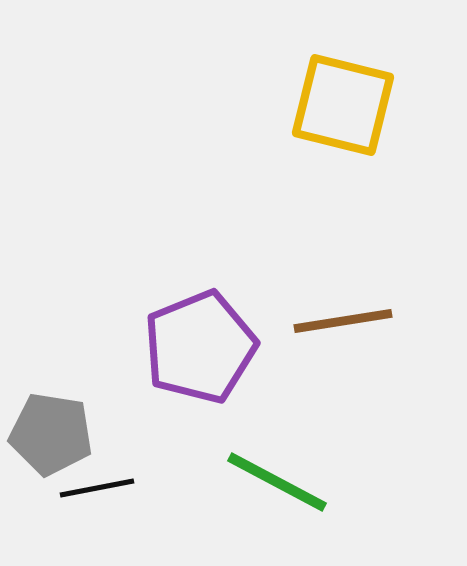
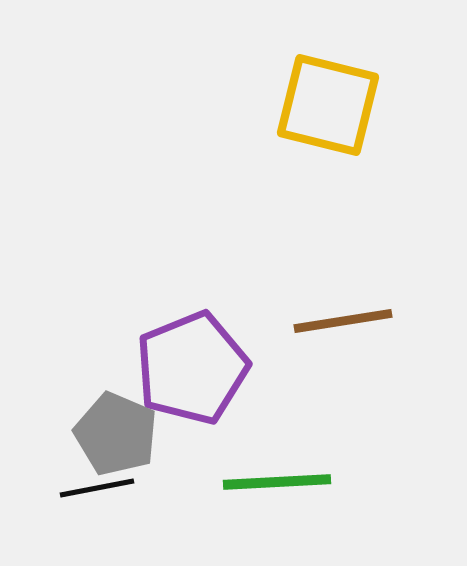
yellow square: moved 15 px left
purple pentagon: moved 8 px left, 21 px down
gray pentagon: moved 65 px right; rotated 14 degrees clockwise
green line: rotated 31 degrees counterclockwise
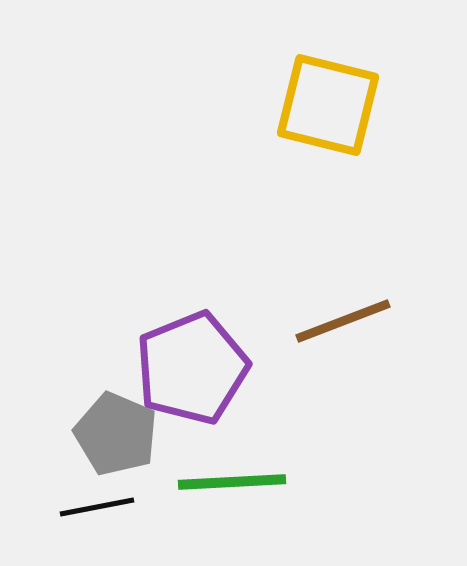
brown line: rotated 12 degrees counterclockwise
green line: moved 45 px left
black line: moved 19 px down
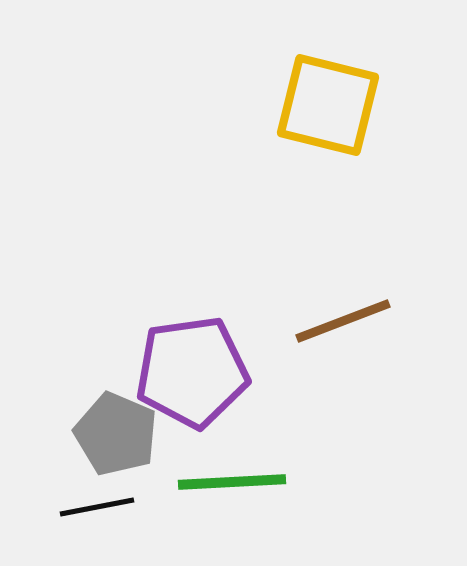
purple pentagon: moved 4 px down; rotated 14 degrees clockwise
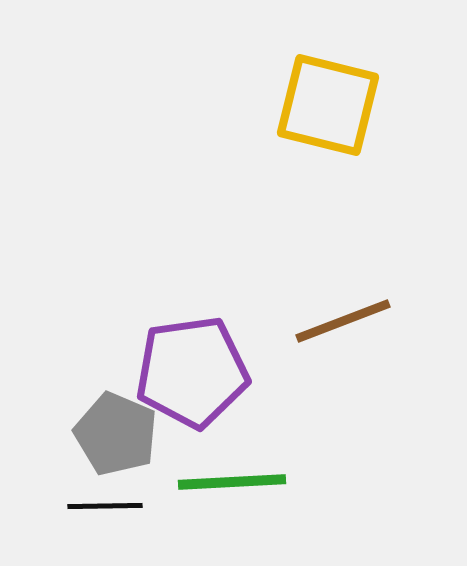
black line: moved 8 px right, 1 px up; rotated 10 degrees clockwise
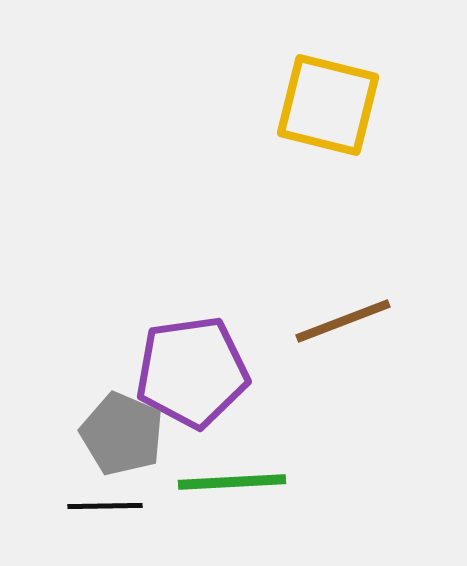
gray pentagon: moved 6 px right
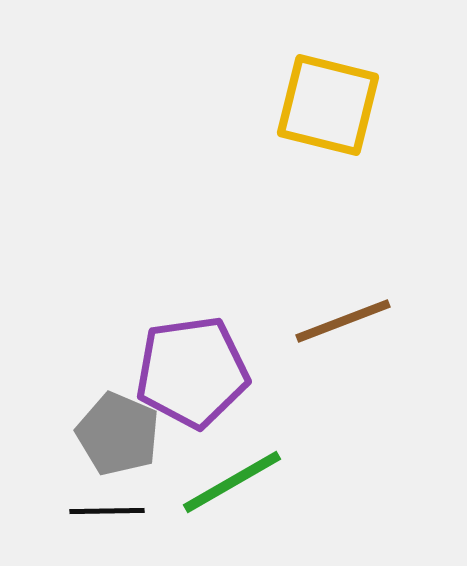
gray pentagon: moved 4 px left
green line: rotated 27 degrees counterclockwise
black line: moved 2 px right, 5 px down
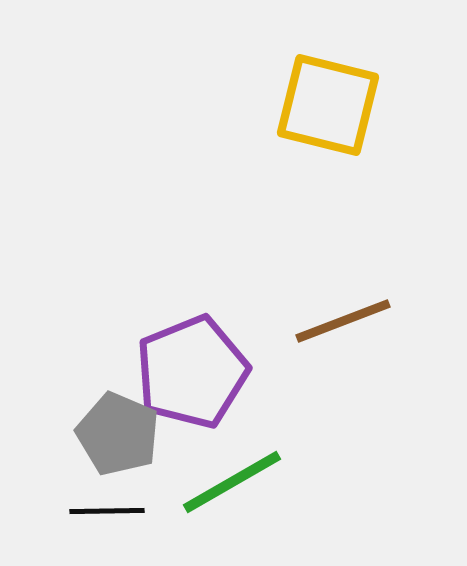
purple pentagon: rotated 14 degrees counterclockwise
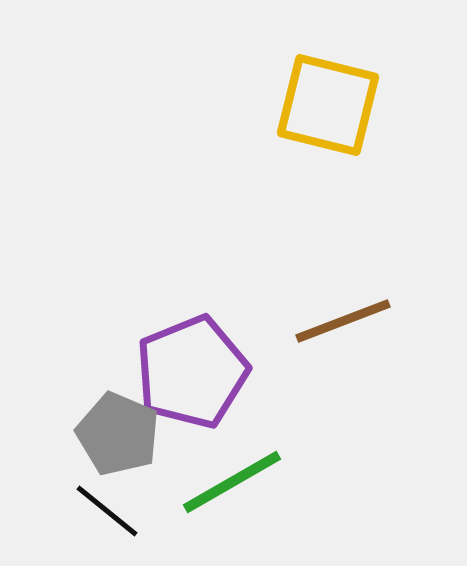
black line: rotated 40 degrees clockwise
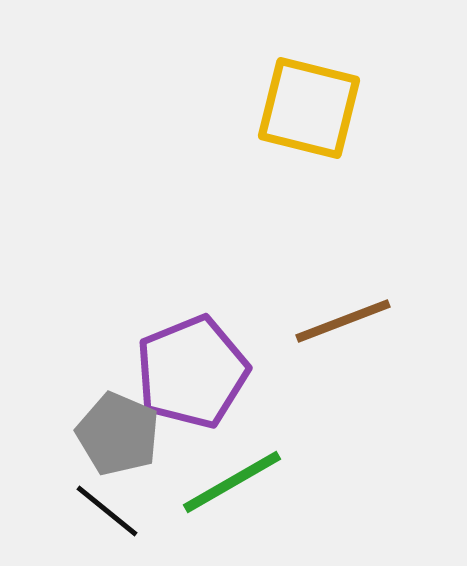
yellow square: moved 19 px left, 3 px down
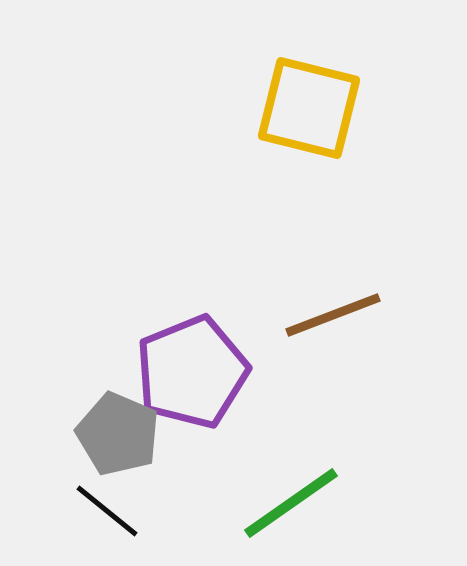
brown line: moved 10 px left, 6 px up
green line: moved 59 px right, 21 px down; rotated 5 degrees counterclockwise
